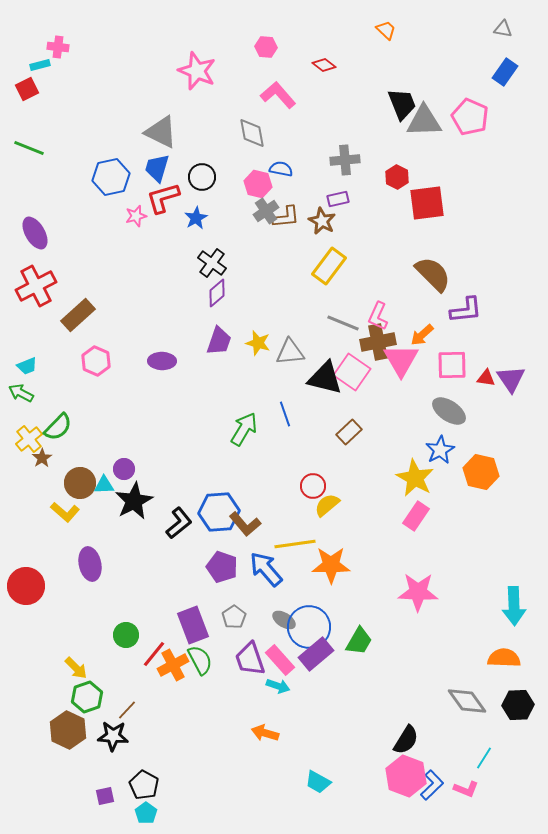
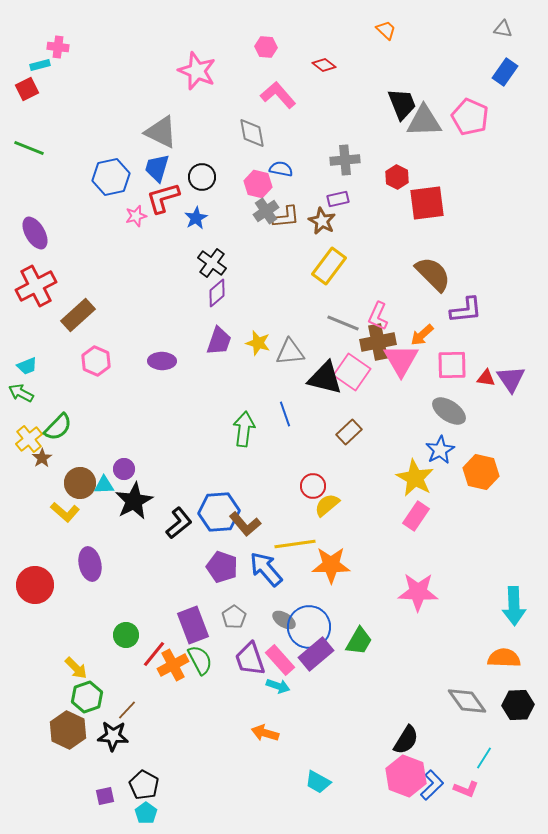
green arrow at (244, 429): rotated 24 degrees counterclockwise
red circle at (26, 586): moved 9 px right, 1 px up
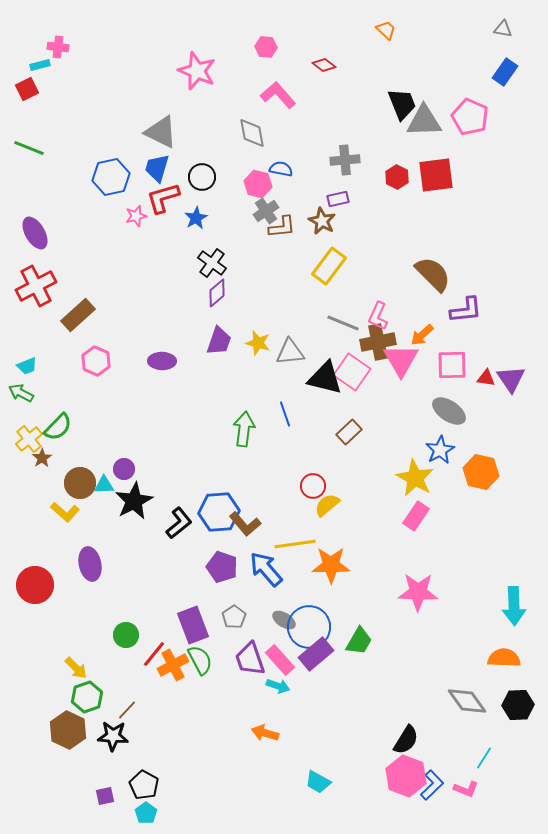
red square at (427, 203): moved 9 px right, 28 px up
brown L-shape at (286, 217): moved 4 px left, 10 px down
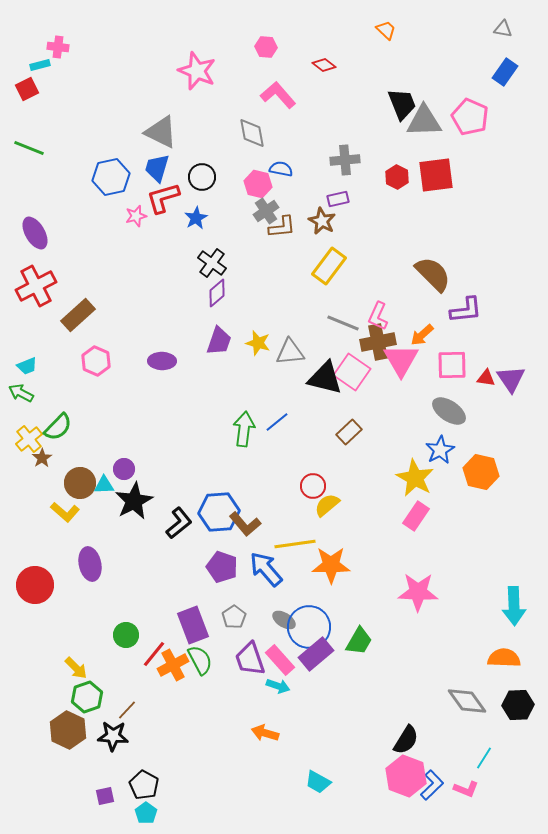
blue line at (285, 414): moved 8 px left, 8 px down; rotated 70 degrees clockwise
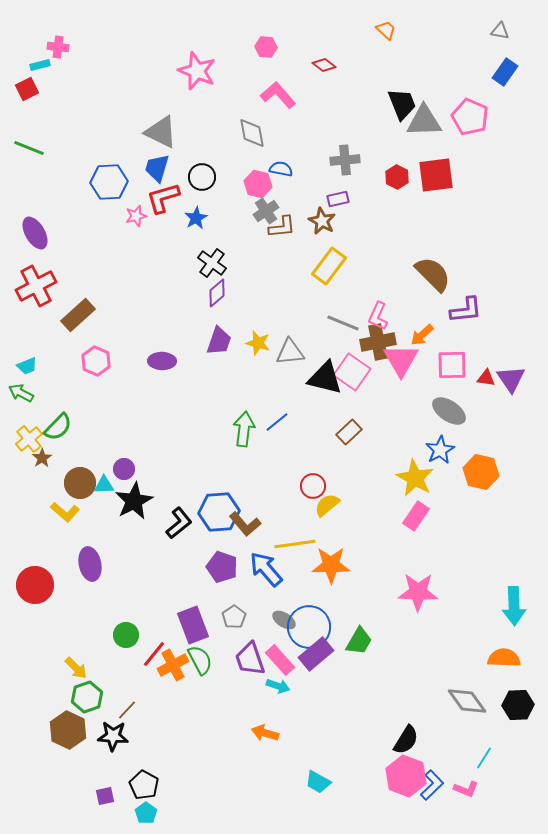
gray triangle at (503, 29): moved 3 px left, 2 px down
blue hexagon at (111, 177): moved 2 px left, 5 px down; rotated 9 degrees clockwise
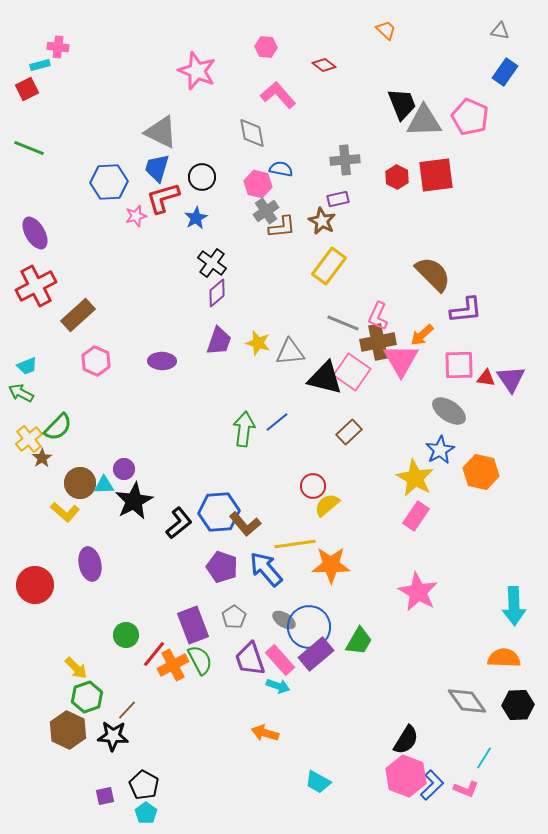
pink square at (452, 365): moved 7 px right
pink star at (418, 592): rotated 27 degrees clockwise
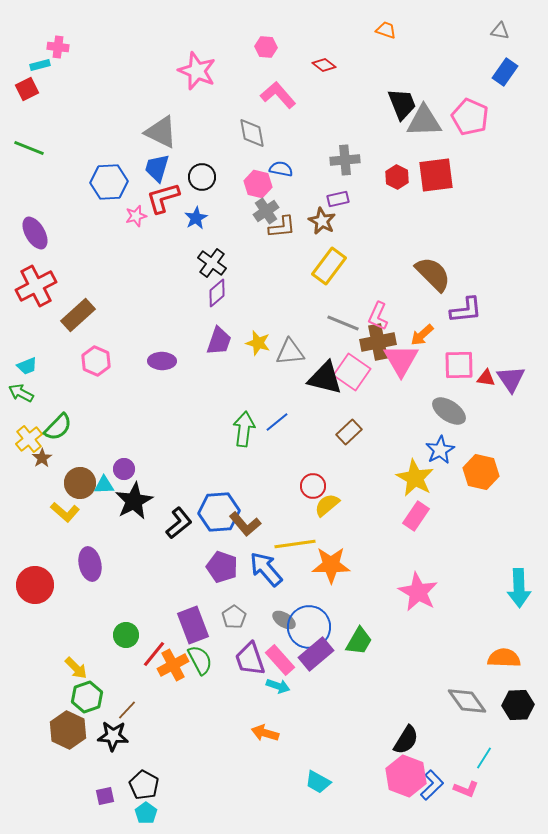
orange trapezoid at (386, 30): rotated 25 degrees counterclockwise
cyan arrow at (514, 606): moved 5 px right, 18 px up
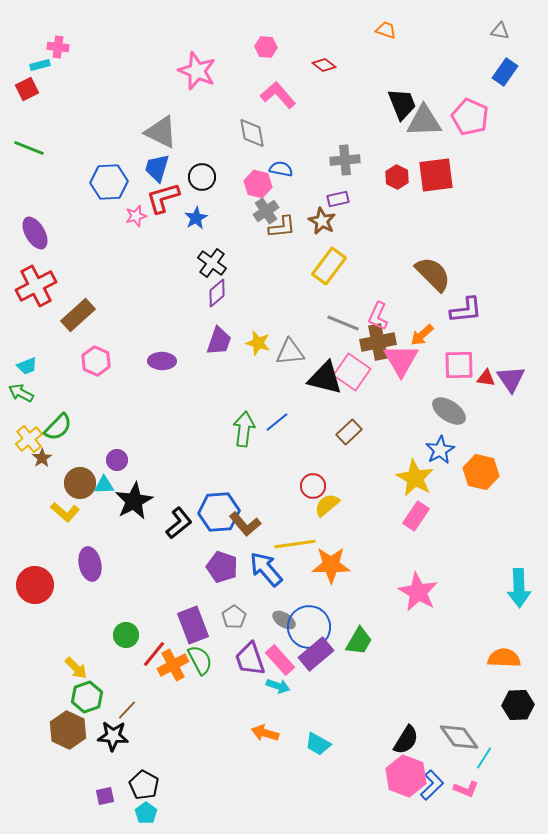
purple circle at (124, 469): moved 7 px left, 9 px up
gray diamond at (467, 701): moved 8 px left, 36 px down
cyan trapezoid at (318, 782): moved 38 px up
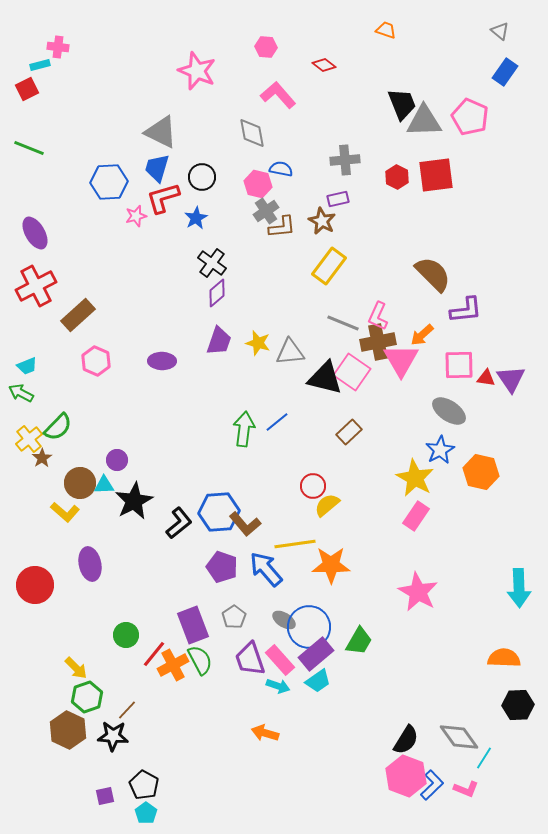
gray triangle at (500, 31): rotated 30 degrees clockwise
cyan trapezoid at (318, 744): moved 63 px up; rotated 64 degrees counterclockwise
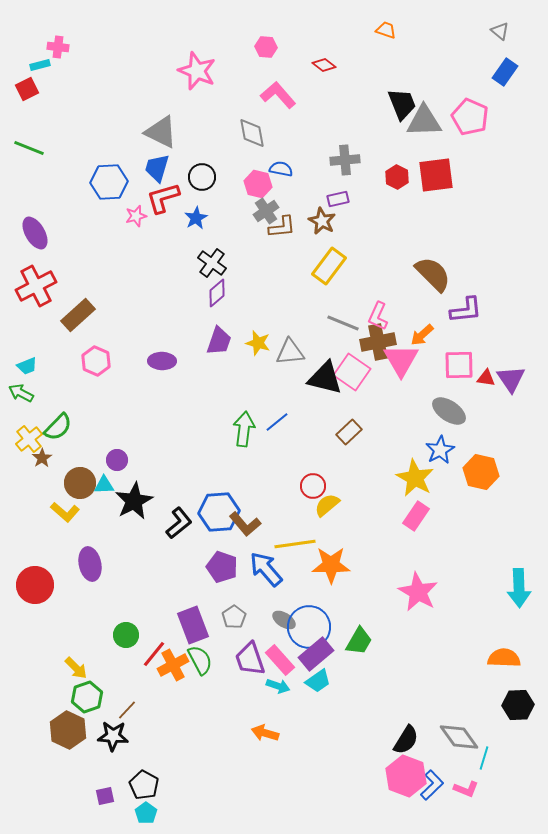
cyan line at (484, 758): rotated 15 degrees counterclockwise
